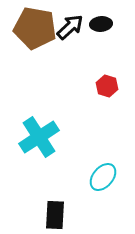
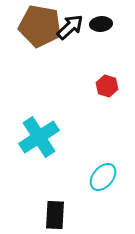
brown pentagon: moved 5 px right, 2 px up
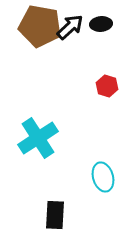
cyan cross: moved 1 px left, 1 px down
cyan ellipse: rotated 56 degrees counterclockwise
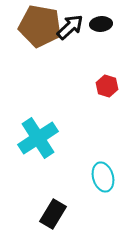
black rectangle: moved 2 px left, 1 px up; rotated 28 degrees clockwise
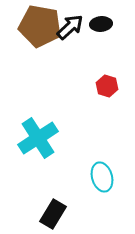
cyan ellipse: moved 1 px left
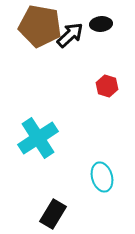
black arrow: moved 8 px down
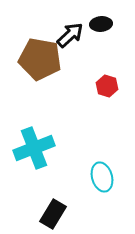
brown pentagon: moved 33 px down
cyan cross: moved 4 px left, 10 px down; rotated 12 degrees clockwise
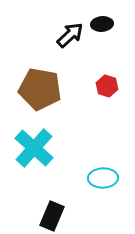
black ellipse: moved 1 px right
brown pentagon: moved 30 px down
cyan cross: rotated 27 degrees counterclockwise
cyan ellipse: moved 1 px right, 1 px down; rotated 76 degrees counterclockwise
black rectangle: moved 1 px left, 2 px down; rotated 8 degrees counterclockwise
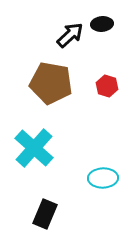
brown pentagon: moved 11 px right, 6 px up
black rectangle: moved 7 px left, 2 px up
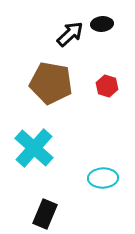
black arrow: moved 1 px up
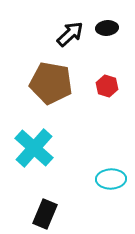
black ellipse: moved 5 px right, 4 px down
cyan ellipse: moved 8 px right, 1 px down
